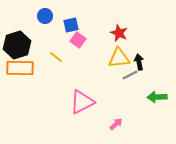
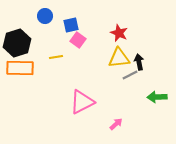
black hexagon: moved 2 px up
yellow line: rotated 48 degrees counterclockwise
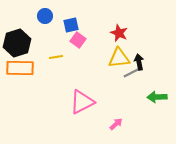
gray line: moved 1 px right, 2 px up
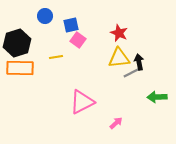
pink arrow: moved 1 px up
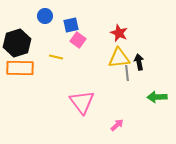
yellow line: rotated 24 degrees clockwise
gray line: moved 4 px left; rotated 70 degrees counterclockwise
pink triangle: rotated 40 degrees counterclockwise
pink arrow: moved 1 px right, 2 px down
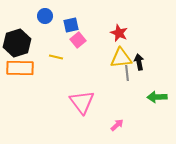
pink square: rotated 14 degrees clockwise
yellow triangle: moved 2 px right
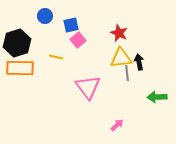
pink triangle: moved 6 px right, 15 px up
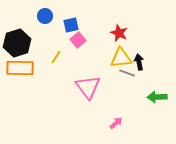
yellow line: rotated 72 degrees counterclockwise
gray line: rotated 63 degrees counterclockwise
pink arrow: moved 1 px left, 2 px up
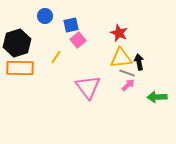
pink arrow: moved 12 px right, 38 px up
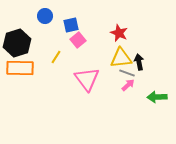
pink triangle: moved 1 px left, 8 px up
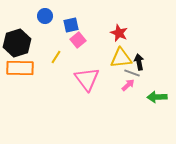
gray line: moved 5 px right
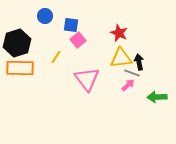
blue square: rotated 21 degrees clockwise
